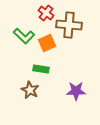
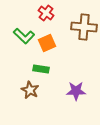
brown cross: moved 15 px right, 2 px down
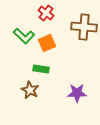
purple star: moved 1 px right, 2 px down
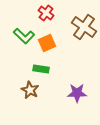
brown cross: rotated 30 degrees clockwise
